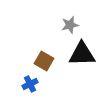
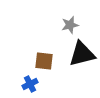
black triangle: rotated 12 degrees counterclockwise
brown square: rotated 24 degrees counterclockwise
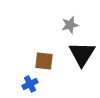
black triangle: rotated 44 degrees counterclockwise
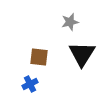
gray star: moved 3 px up
brown square: moved 5 px left, 4 px up
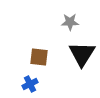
gray star: rotated 12 degrees clockwise
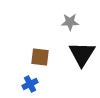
brown square: moved 1 px right
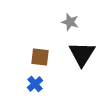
gray star: rotated 18 degrees clockwise
blue cross: moved 5 px right; rotated 14 degrees counterclockwise
